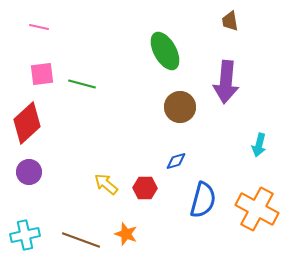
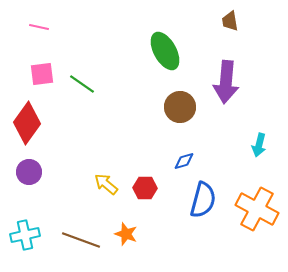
green line: rotated 20 degrees clockwise
red diamond: rotated 12 degrees counterclockwise
blue diamond: moved 8 px right
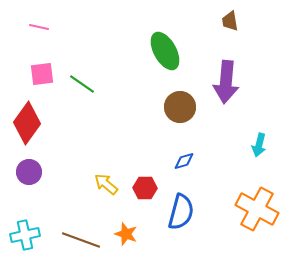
blue semicircle: moved 22 px left, 12 px down
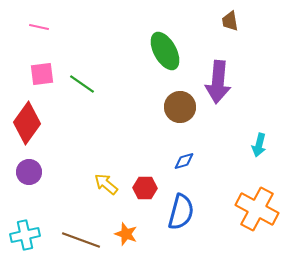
purple arrow: moved 8 px left
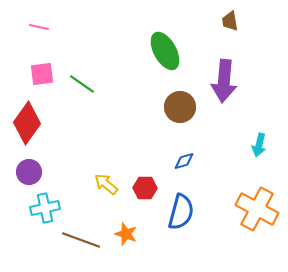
purple arrow: moved 6 px right, 1 px up
cyan cross: moved 20 px right, 27 px up
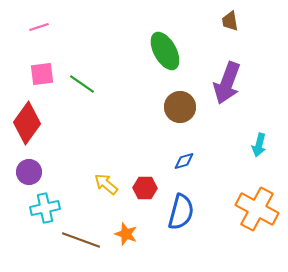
pink line: rotated 30 degrees counterclockwise
purple arrow: moved 3 px right, 2 px down; rotated 15 degrees clockwise
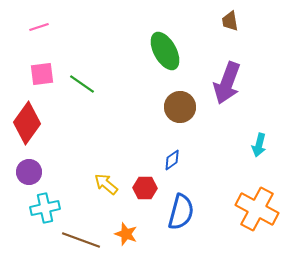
blue diamond: moved 12 px left, 1 px up; rotated 20 degrees counterclockwise
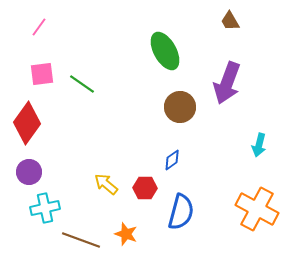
brown trapezoid: rotated 20 degrees counterclockwise
pink line: rotated 36 degrees counterclockwise
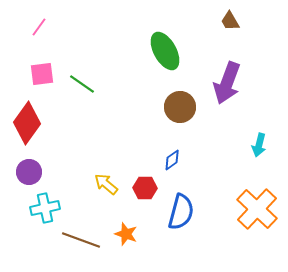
orange cross: rotated 15 degrees clockwise
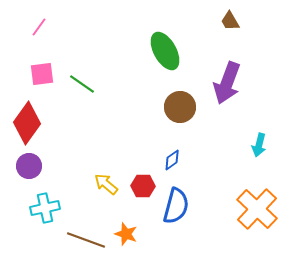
purple circle: moved 6 px up
red hexagon: moved 2 px left, 2 px up
blue semicircle: moved 5 px left, 6 px up
brown line: moved 5 px right
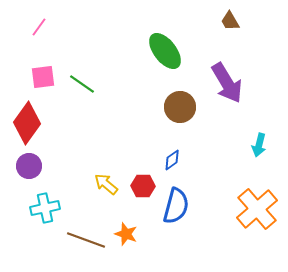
green ellipse: rotated 9 degrees counterclockwise
pink square: moved 1 px right, 3 px down
purple arrow: rotated 51 degrees counterclockwise
orange cross: rotated 6 degrees clockwise
